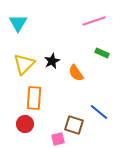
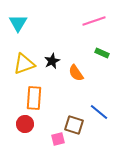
yellow triangle: rotated 25 degrees clockwise
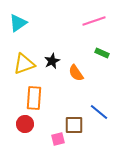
cyan triangle: rotated 24 degrees clockwise
brown square: rotated 18 degrees counterclockwise
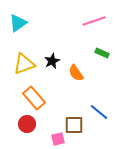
orange rectangle: rotated 45 degrees counterclockwise
red circle: moved 2 px right
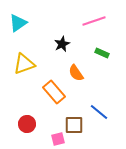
black star: moved 10 px right, 17 px up
orange rectangle: moved 20 px right, 6 px up
